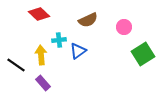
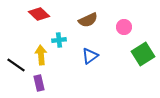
blue triangle: moved 12 px right, 5 px down
purple rectangle: moved 4 px left; rotated 28 degrees clockwise
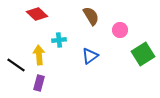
red diamond: moved 2 px left
brown semicircle: moved 3 px right, 4 px up; rotated 96 degrees counterclockwise
pink circle: moved 4 px left, 3 px down
yellow arrow: moved 2 px left
purple rectangle: rotated 28 degrees clockwise
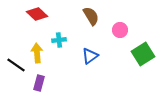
yellow arrow: moved 2 px left, 2 px up
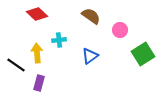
brown semicircle: rotated 24 degrees counterclockwise
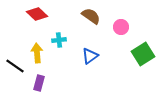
pink circle: moved 1 px right, 3 px up
black line: moved 1 px left, 1 px down
